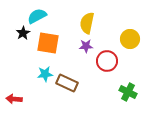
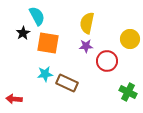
cyan semicircle: rotated 90 degrees clockwise
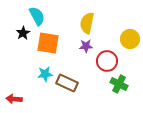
green cross: moved 9 px left, 8 px up
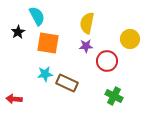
black star: moved 5 px left, 1 px up
green cross: moved 5 px left, 12 px down
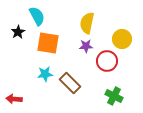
yellow circle: moved 8 px left
brown rectangle: moved 3 px right; rotated 20 degrees clockwise
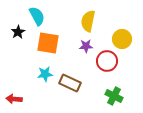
yellow semicircle: moved 1 px right, 2 px up
brown rectangle: rotated 20 degrees counterclockwise
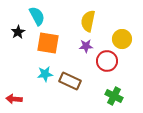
brown rectangle: moved 2 px up
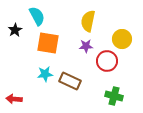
black star: moved 3 px left, 2 px up
green cross: rotated 12 degrees counterclockwise
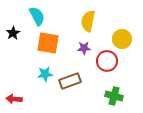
black star: moved 2 px left, 3 px down
purple star: moved 2 px left, 2 px down
brown rectangle: rotated 45 degrees counterclockwise
